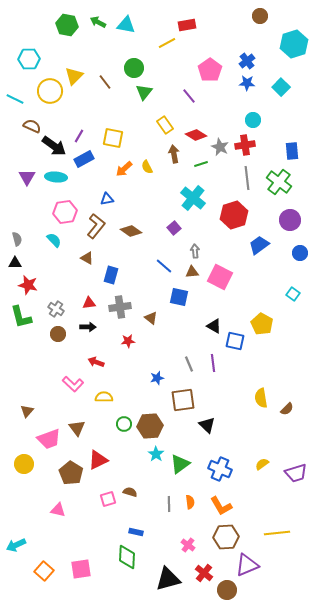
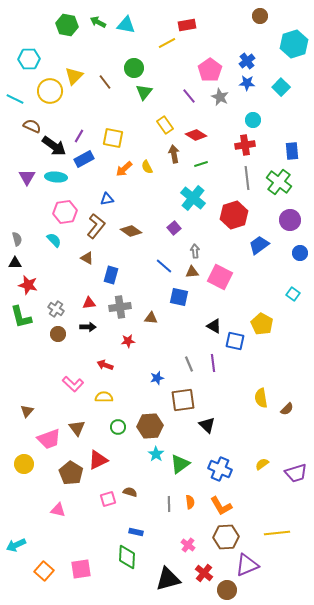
gray star at (220, 147): moved 50 px up
brown triangle at (151, 318): rotated 32 degrees counterclockwise
red arrow at (96, 362): moved 9 px right, 3 px down
green circle at (124, 424): moved 6 px left, 3 px down
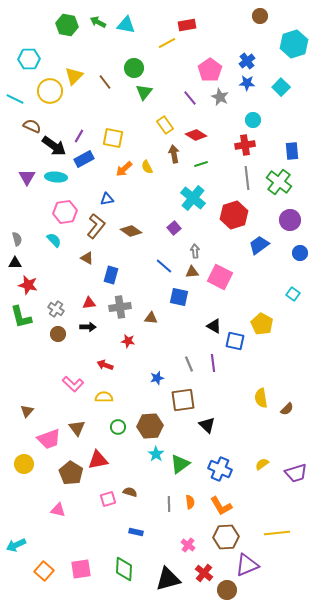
purple line at (189, 96): moved 1 px right, 2 px down
red star at (128, 341): rotated 16 degrees clockwise
red triangle at (98, 460): rotated 15 degrees clockwise
green diamond at (127, 557): moved 3 px left, 12 px down
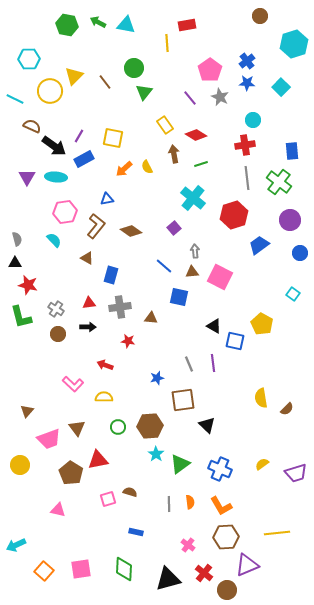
yellow line at (167, 43): rotated 66 degrees counterclockwise
yellow circle at (24, 464): moved 4 px left, 1 px down
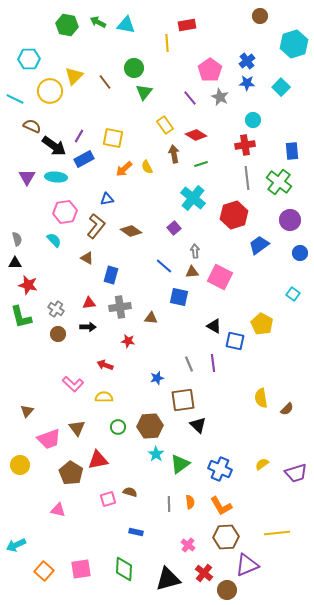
black triangle at (207, 425): moved 9 px left
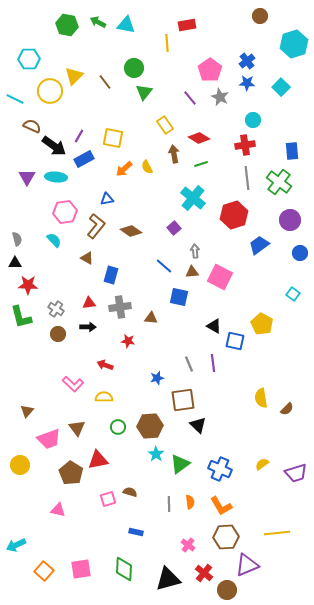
red diamond at (196, 135): moved 3 px right, 3 px down
red star at (28, 285): rotated 12 degrees counterclockwise
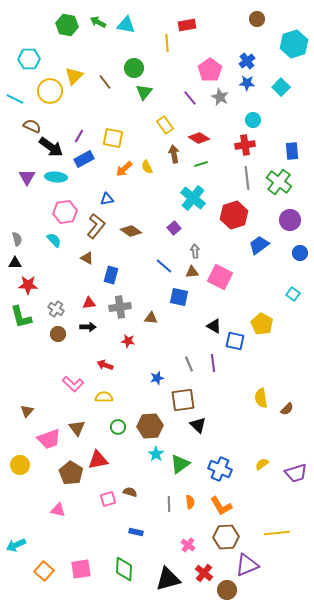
brown circle at (260, 16): moved 3 px left, 3 px down
black arrow at (54, 146): moved 3 px left, 1 px down
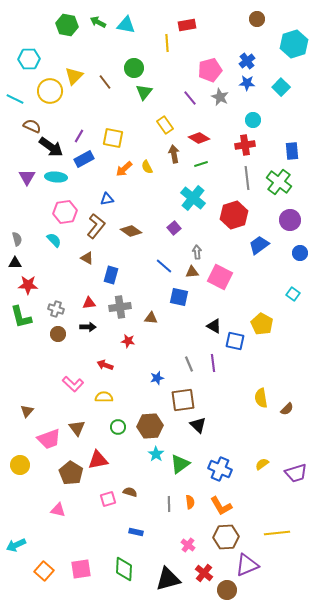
pink pentagon at (210, 70): rotated 20 degrees clockwise
gray arrow at (195, 251): moved 2 px right, 1 px down
gray cross at (56, 309): rotated 14 degrees counterclockwise
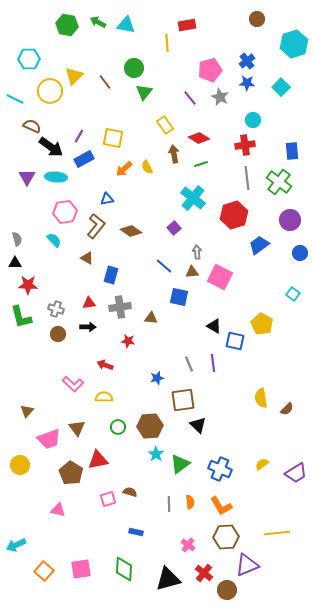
purple trapezoid at (296, 473): rotated 15 degrees counterclockwise
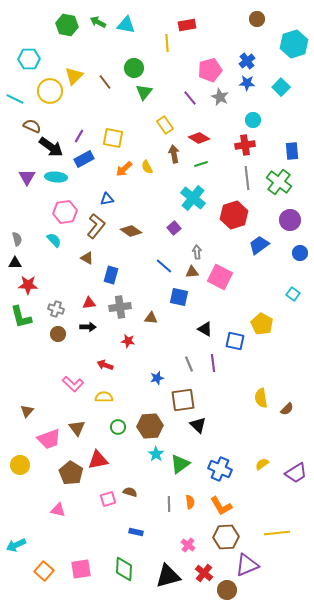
black triangle at (214, 326): moved 9 px left, 3 px down
black triangle at (168, 579): moved 3 px up
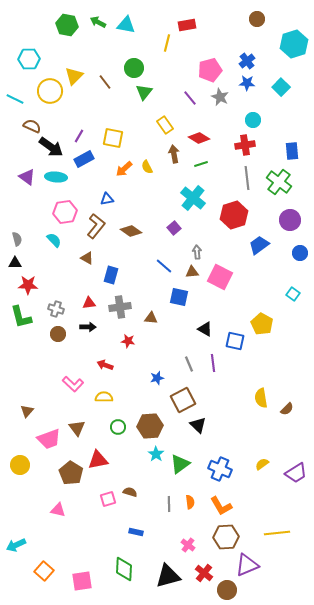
yellow line at (167, 43): rotated 18 degrees clockwise
purple triangle at (27, 177): rotated 24 degrees counterclockwise
brown square at (183, 400): rotated 20 degrees counterclockwise
pink square at (81, 569): moved 1 px right, 12 px down
